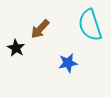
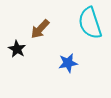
cyan semicircle: moved 2 px up
black star: moved 1 px right, 1 px down
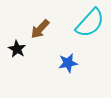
cyan semicircle: rotated 120 degrees counterclockwise
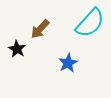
blue star: rotated 18 degrees counterclockwise
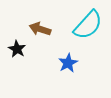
cyan semicircle: moved 2 px left, 2 px down
brown arrow: rotated 65 degrees clockwise
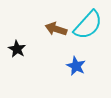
brown arrow: moved 16 px right
blue star: moved 8 px right, 3 px down; rotated 18 degrees counterclockwise
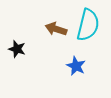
cyan semicircle: rotated 28 degrees counterclockwise
black star: rotated 12 degrees counterclockwise
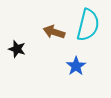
brown arrow: moved 2 px left, 3 px down
blue star: rotated 12 degrees clockwise
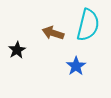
brown arrow: moved 1 px left, 1 px down
black star: moved 1 px down; rotated 24 degrees clockwise
